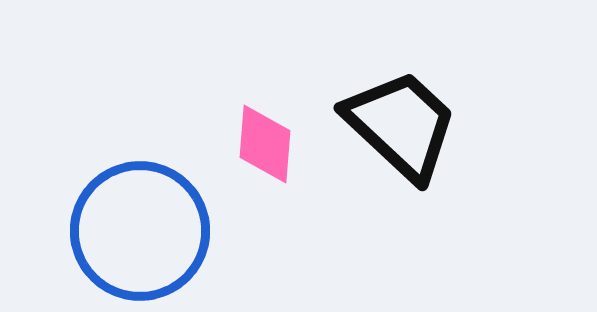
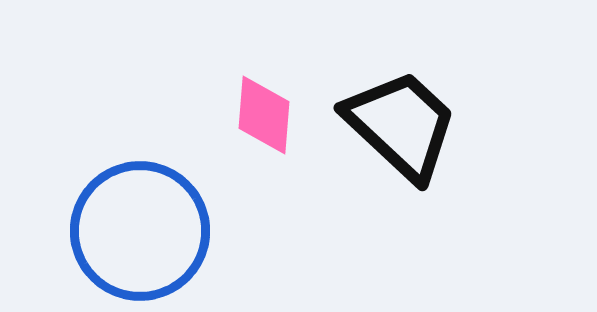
pink diamond: moved 1 px left, 29 px up
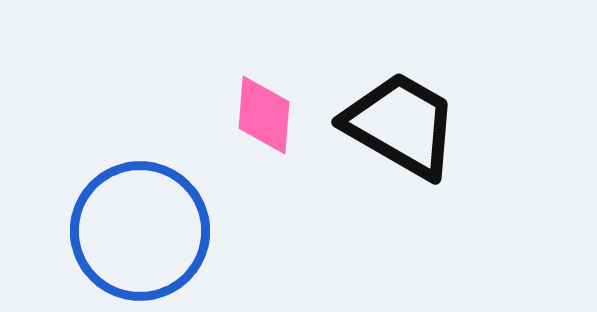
black trapezoid: rotated 13 degrees counterclockwise
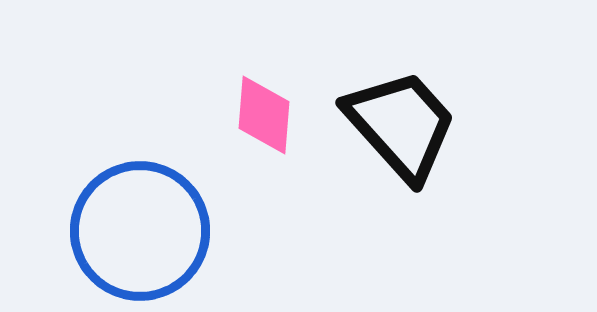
black trapezoid: rotated 18 degrees clockwise
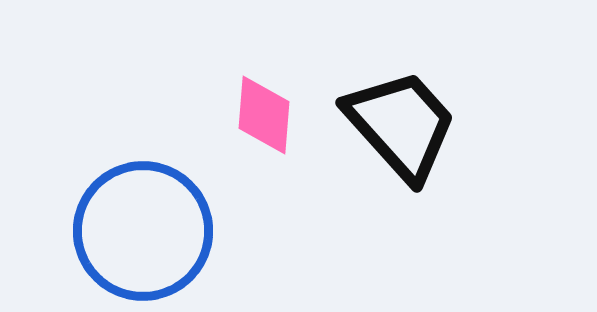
blue circle: moved 3 px right
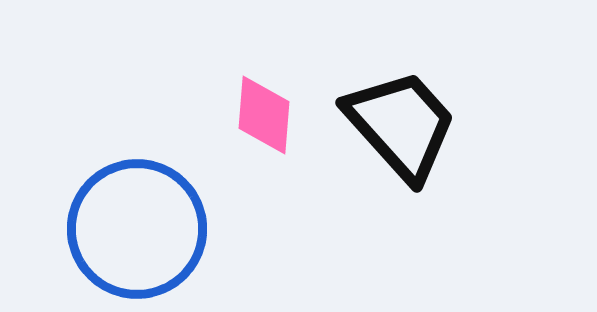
blue circle: moved 6 px left, 2 px up
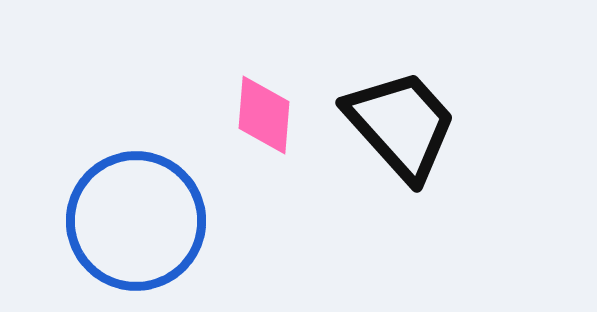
blue circle: moved 1 px left, 8 px up
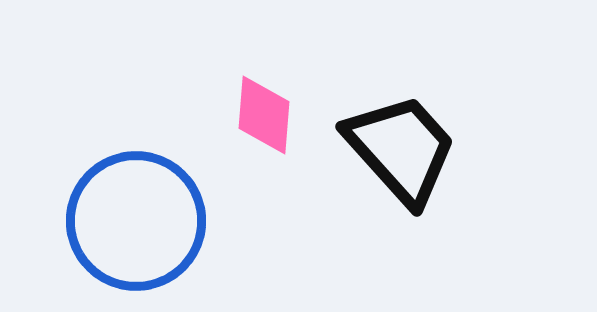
black trapezoid: moved 24 px down
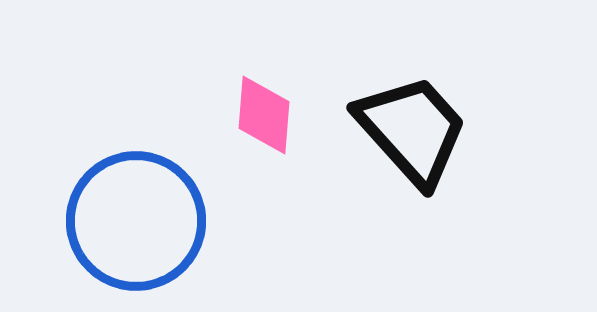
black trapezoid: moved 11 px right, 19 px up
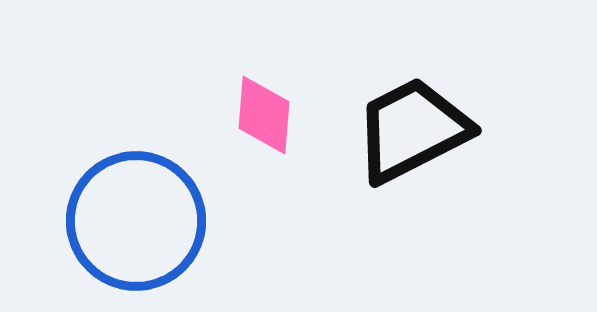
black trapezoid: rotated 75 degrees counterclockwise
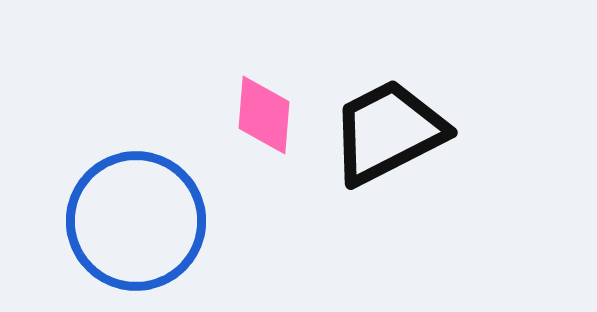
black trapezoid: moved 24 px left, 2 px down
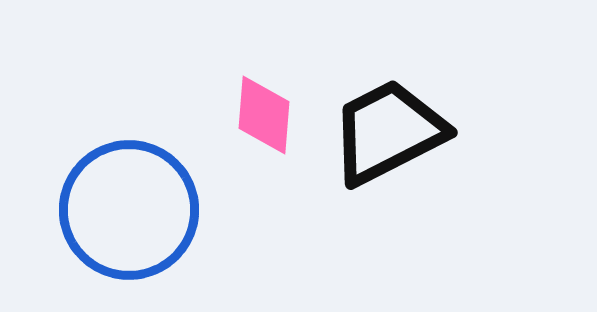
blue circle: moved 7 px left, 11 px up
